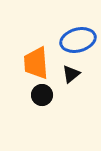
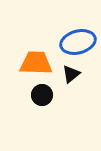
blue ellipse: moved 2 px down
orange trapezoid: rotated 96 degrees clockwise
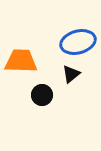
orange trapezoid: moved 15 px left, 2 px up
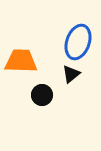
blue ellipse: rotated 56 degrees counterclockwise
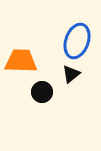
blue ellipse: moved 1 px left, 1 px up
black circle: moved 3 px up
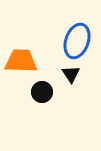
black triangle: rotated 24 degrees counterclockwise
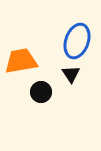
orange trapezoid: rotated 12 degrees counterclockwise
black circle: moved 1 px left
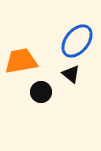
blue ellipse: rotated 20 degrees clockwise
black triangle: rotated 18 degrees counterclockwise
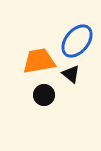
orange trapezoid: moved 18 px right
black circle: moved 3 px right, 3 px down
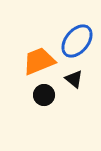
orange trapezoid: rotated 12 degrees counterclockwise
black triangle: moved 3 px right, 5 px down
